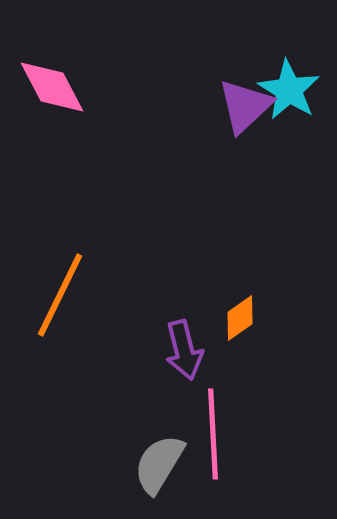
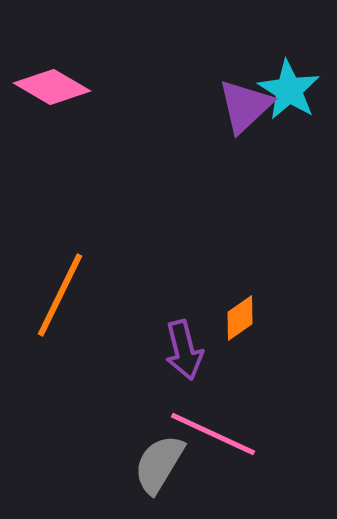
pink diamond: rotated 32 degrees counterclockwise
pink line: rotated 62 degrees counterclockwise
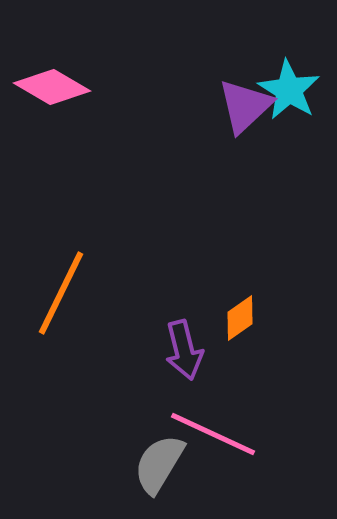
orange line: moved 1 px right, 2 px up
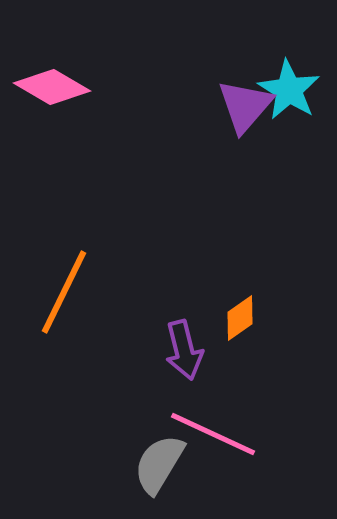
purple triangle: rotated 6 degrees counterclockwise
orange line: moved 3 px right, 1 px up
